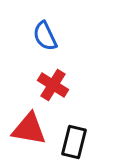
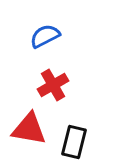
blue semicircle: rotated 88 degrees clockwise
red cross: rotated 28 degrees clockwise
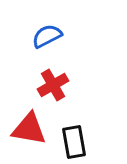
blue semicircle: moved 2 px right
black rectangle: rotated 24 degrees counterclockwise
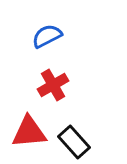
red triangle: moved 3 px down; rotated 15 degrees counterclockwise
black rectangle: rotated 32 degrees counterclockwise
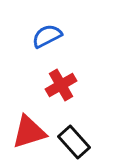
red cross: moved 8 px right
red triangle: rotated 12 degrees counterclockwise
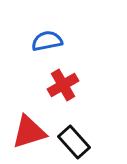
blue semicircle: moved 5 px down; rotated 16 degrees clockwise
red cross: moved 2 px right
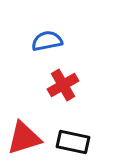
red triangle: moved 5 px left, 6 px down
black rectangle: moved 1 px left; rotated 36 degrees counterclockwise
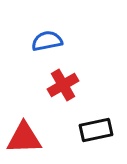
red triangle: rotated 15 degrees clockwise
black rectangle: moved 23 px right, 12 px up; rotated 24 degrees counterclockwise
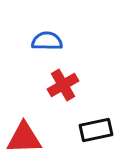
blue semicircle: rotated 12 degrees clockwise
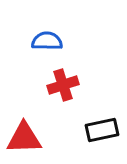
red cross: rotated 12 degrees clockwise
black rectangle: moved 6 px right
